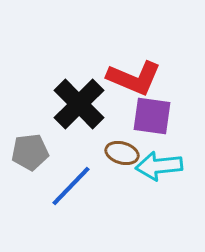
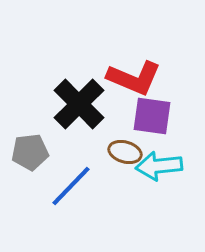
brown ellipse: moved 3 px right, 1 px up
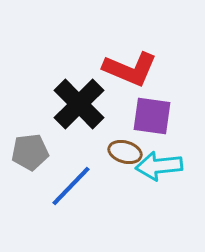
red L-shape: moved 4 px left, 9 px up
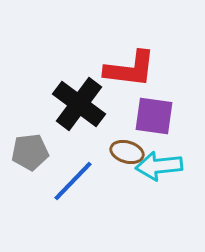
red L-shape: rotated 16 degrees counterclockwise
black cross: rotated 8 degrees counterclockwise
purple square: moved 2 px right
brown ellipse: moved 2 px right
blue line: moved 2 px right, 5 px up
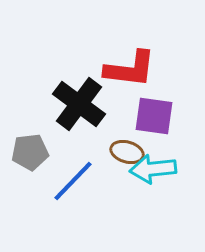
cyan arrow: moved 6 px left, 3 px down
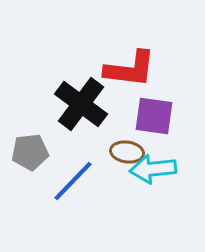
black cross: moved 2 px right
brown ellipse: rotated 8 degrees counterclockwise
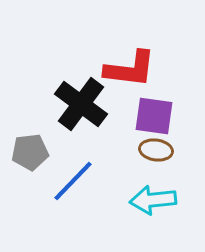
brown ellipse: moved 29 px right, 2 px up
cyan arrow: moved 31 px down
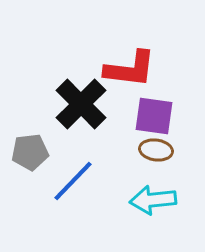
black cross: rotated 8 degrees clockwise
